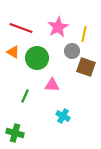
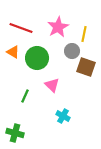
pink triangle: rotated 42 degrees clockwise
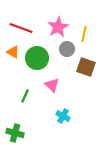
gray circle: moved 5 px left, 2 px up
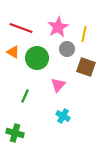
pink triangle: moved 6 px right; rotated 28 degrees clockwise
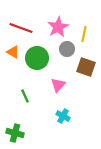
green line: rotated 48 degrees counterclockwise
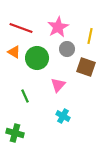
yellow line: moved 6 px right, 2 px down
orange triangle: moved 1 px right
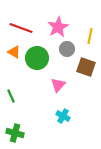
green line: moved 14 px left
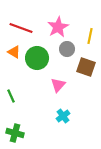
cyan cross: rotated 24 degrees clockwise
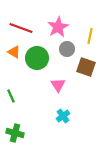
pink triangle: rotated 14 degrees counterclockwise
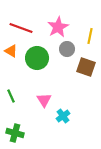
orange triangle: moved 3 px left, 1 px up
pink triangle: moved 14 px left, 15 px down
